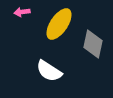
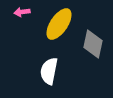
white semicircle: rotated 68 degrees clockwise
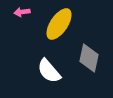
gray diamond: moved 4 px left, 14 px down
white semicircle: rotated 52 degrees counterclockwise
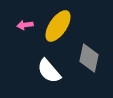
pink arrow: moved 3 px right, 13 px down
yellow ellipse: moved 1 px left, 2 px down
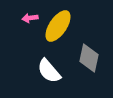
pink arrow: moved 5 px right, 7 px up
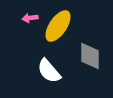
gray diamond: moved 1 px right, 2 px up; rotated 12 degrees counterclockwise
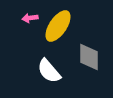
gray diamond: moved 1 px left, 1 px down
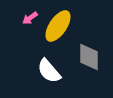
pink arrow: rotated 28 degrees counterclockwise
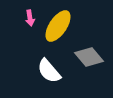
pink arrow: rotated 63 degrees counterclockwise
gray diamond: rotated 40 degrees counterclockwise
